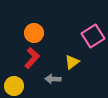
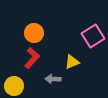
yellow triangle: rotated 14 degrees clockwise
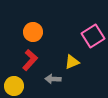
orange circle: moved 1 px left, 1 px up
red L-shape: moved 2 px left, 2 px down
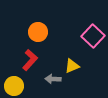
orange circle: moved 5 px right
pink square: rotated 15 degrees counterclockwise
yellow triangle: moved 4 px down
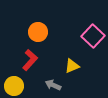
gray arrow: moved 6 px down; rotated 21 degrees clockwise
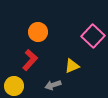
gray arrow: rotated 42 degrees counterclockwise
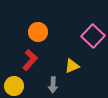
gray arrow: rotated 70 degrees counterclockwise
